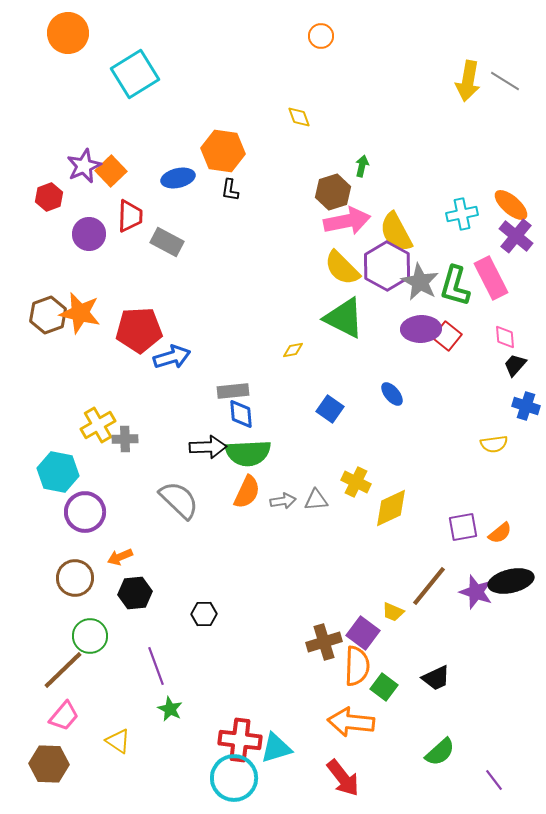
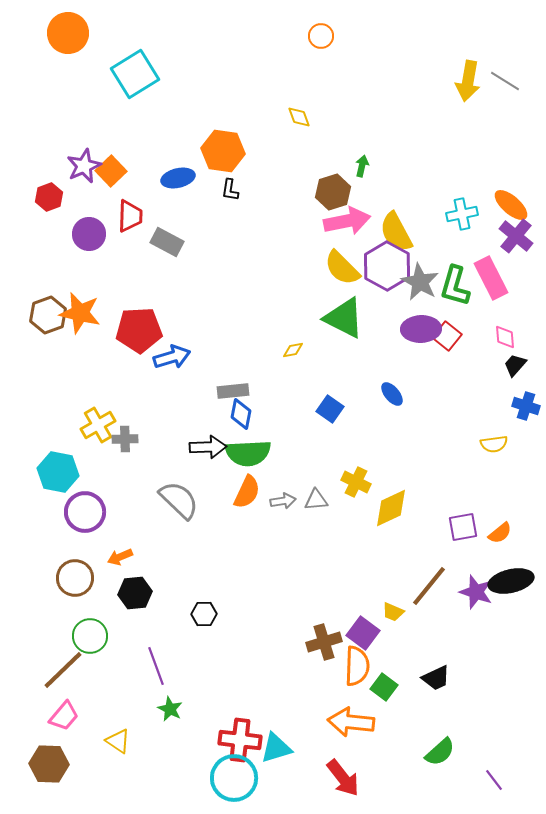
blue diamond at (241, 414): rotated 16 degrees clockwise
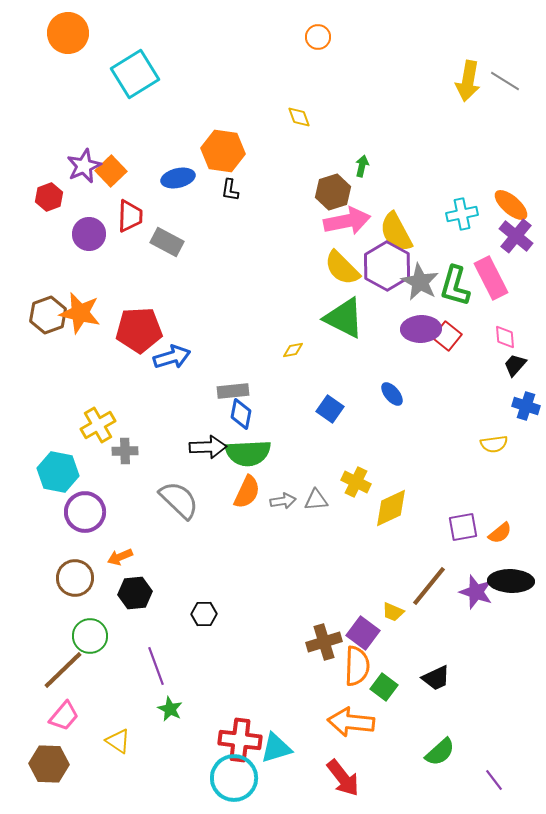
orange circle at (321, 36): moved 3 px left, 1 px down
gray cross at (125, 439): moved 12 px down
black ellipse at (511, 581): rotated 15 degrees clockwise
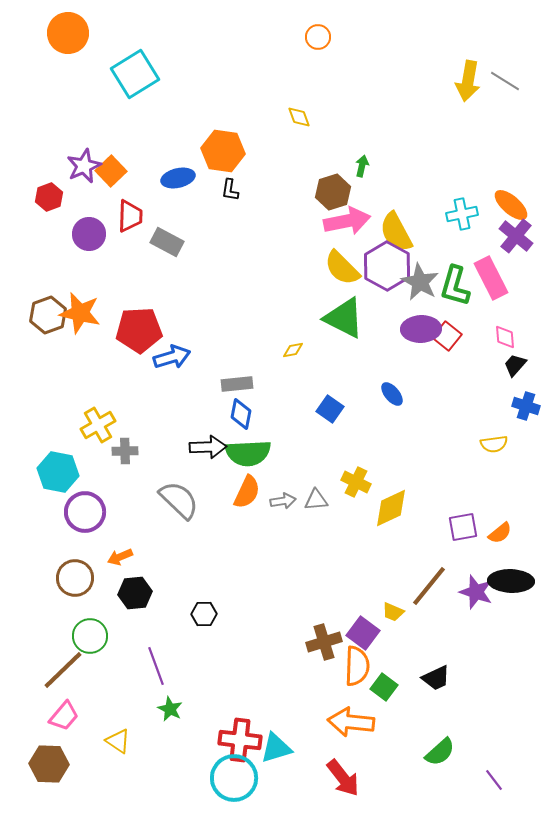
gray rectangle at (233, 391): moved 4 px right, 7 px up
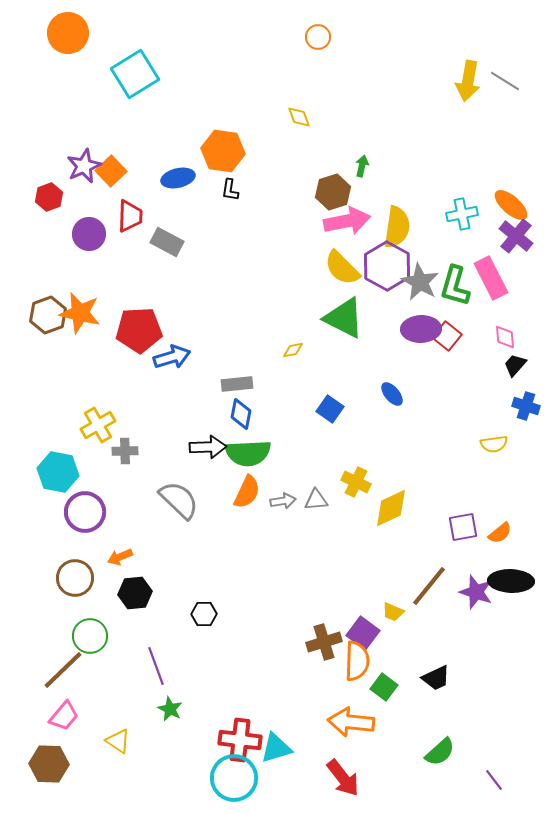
yellow semicircle at (396, 232): moved 1 px right, 5 px up; rotated 144 degrees counterclockwise
orange semicircle at (357, 666): moved 5 px up
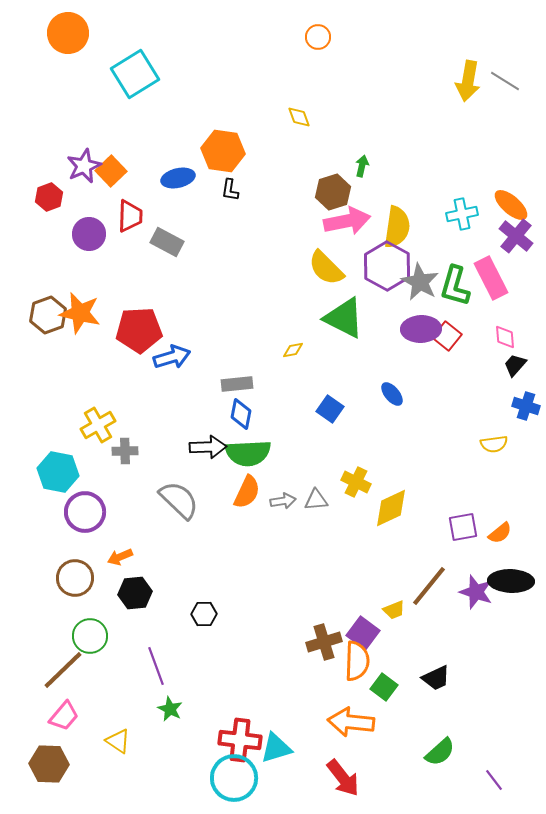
yellow semicircle at (342, 268): moved 16 px left
yellow trapezoid at (393, 612): moved 1 px right, 2 px up; rotated 45 degrees counterclockwise
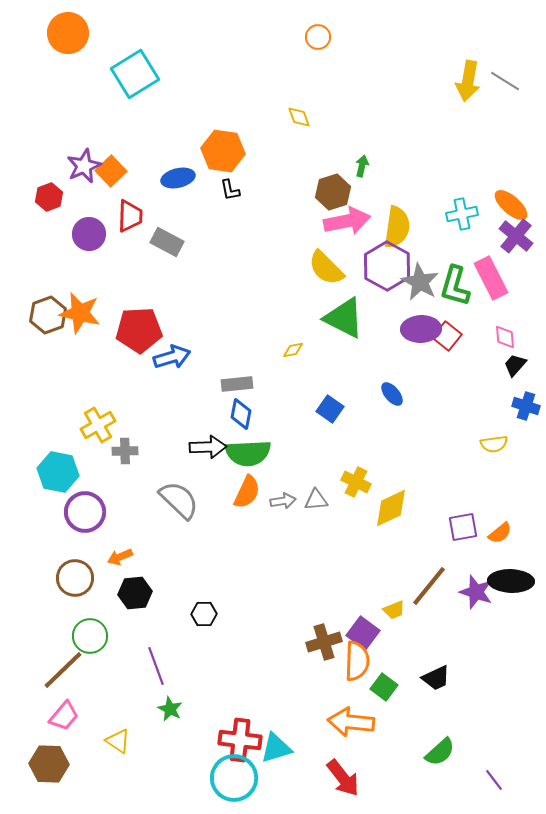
black L-shape at (230, 190): rotated 20 degrees counterclockwise
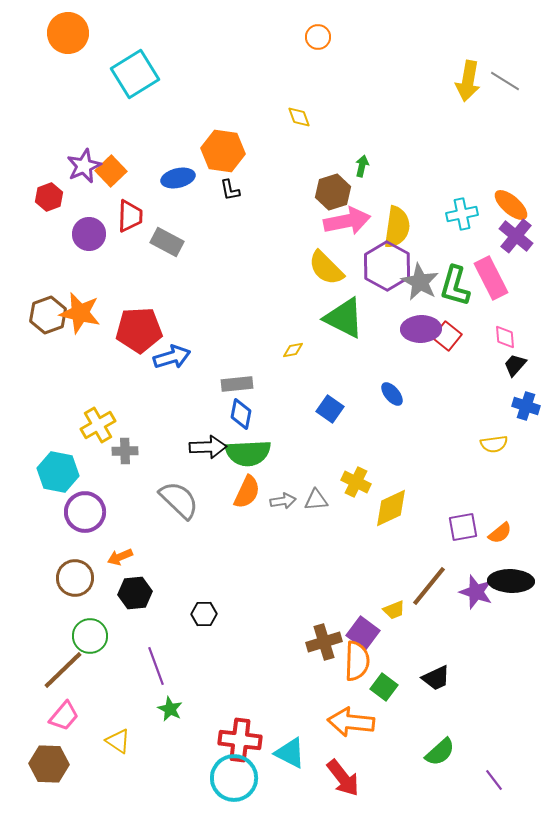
cyan triangle at (276, 748): moved 14 px right, 5 px down; rotated 44 degrees clockwise
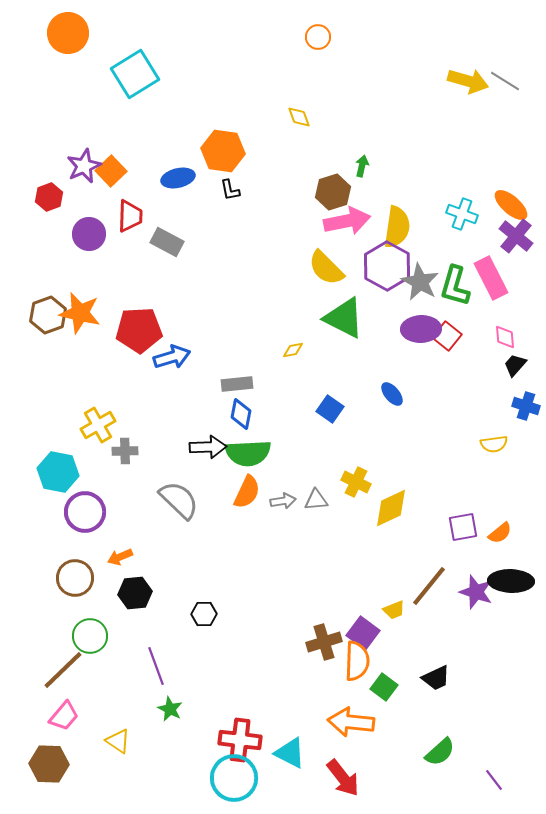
yellow arrow at (468, 81): rotated 84 degrees counterclockwise
cyan cross at (462, 214): rotated 32 degrees clockwise
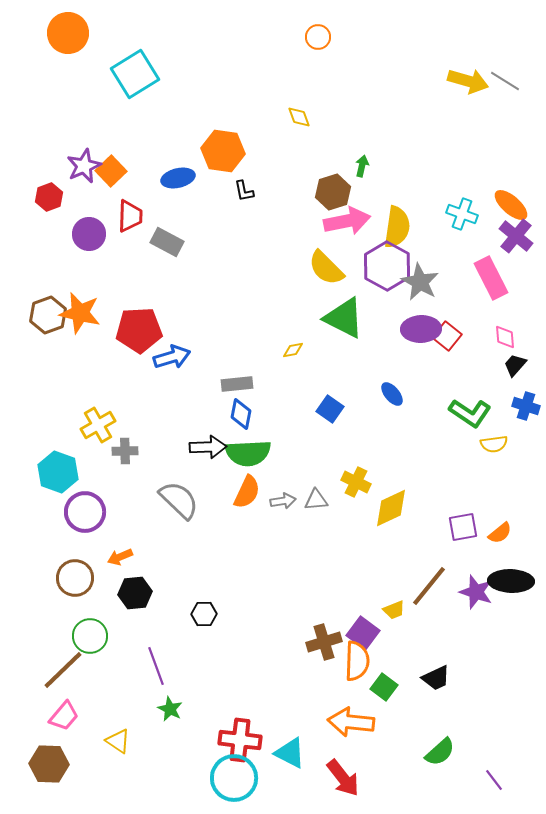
black L-shape at (230, 190): moved 14 px right, 1 px down
green L-shape at (455, 286): moved 15 px right, 127 px down; rotated 72 degrees counterclockwise
cyan hexagon at (58, 472): rotated 9 degrees clockwise
